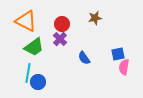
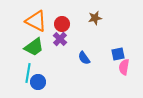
orange triangle: moved 10 px right
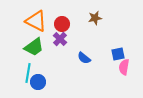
blue semicircle: rotated 16 degrees counterclockwise
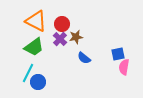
brown star: moved 19 px left, 19 px down
cyan line: rotated 18 degrees clockwise
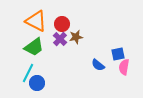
blue semicircle: moved 14 px right, 7 px down
blue circle: moved 1 px left, 1 px down
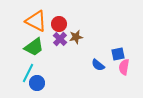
red circle: moved 3 px left
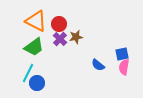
blue square: moved 4 px right
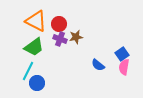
purple cross: rotated 24 degrees counterclockwise
blue square: rotated 24 degrees counterclockwise
cyan line: moved 2 px up
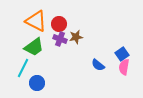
cyan line: moved 5 px left, 3 px up
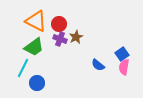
brown star: rotated 16 degrees counterclockwise
